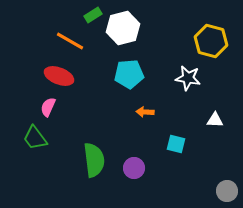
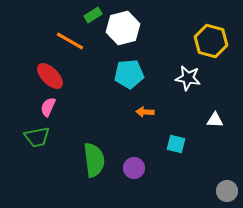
red ellipse: moved 9 px left; rotated 24 degrees clockwise
green trapezoid: moved 2 px right, 1 px up; rotated 64 degrees counterclockwise
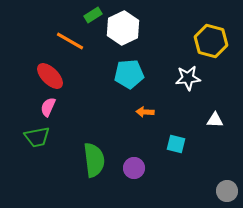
white hexagon: rotated 12 degrees counterclockwise
white star: rotated 15 degrees counterclockwise
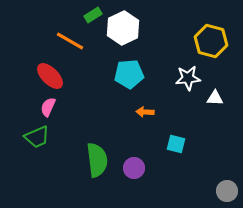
white triangle: moved 22 px up
green trapezoid: rotated 12 degrees counterclockwise
green semicircle: moved 3 px right
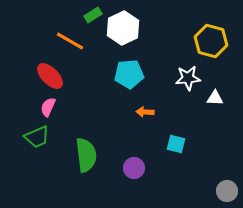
green semicircle: moved 11 px left, 5 px up
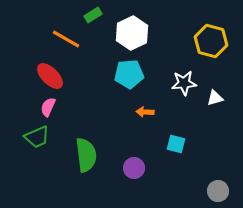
white hexagon: moved 9 px right, 5 px down
orange line: moved 4 px left, 2 px up
white star: moved 4 px left, 5 px down
white triangle: rotated 18 degrees counterclockwise
gray circle: moved 9 px left
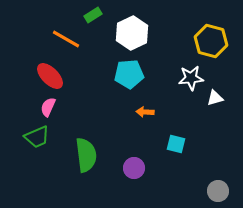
white star: moved 7 px right, 5 px up
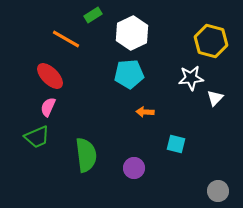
white triangle: rotated 30 degrees counterclockwise
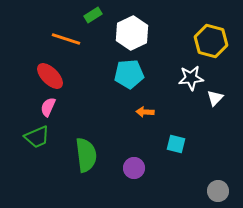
orange line: rotated 12 degrees counterclockwise
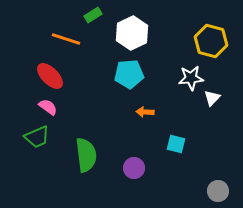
white triangle: moved 3 px left
pink semicircle: rotated 102 degrees clockwise
